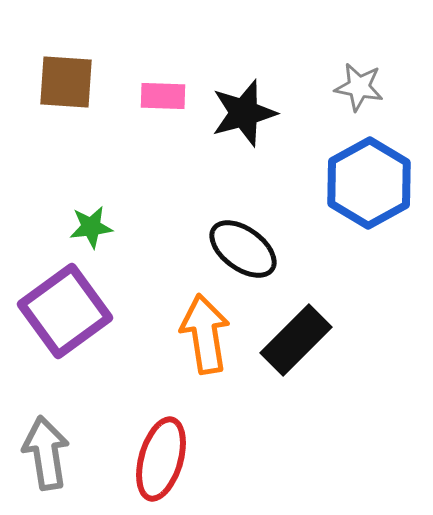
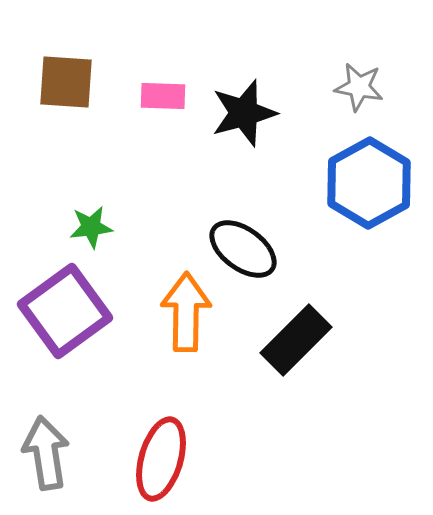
orange arrow: moved 19 px left, 22 px up; rotated 10 degrees clockwise
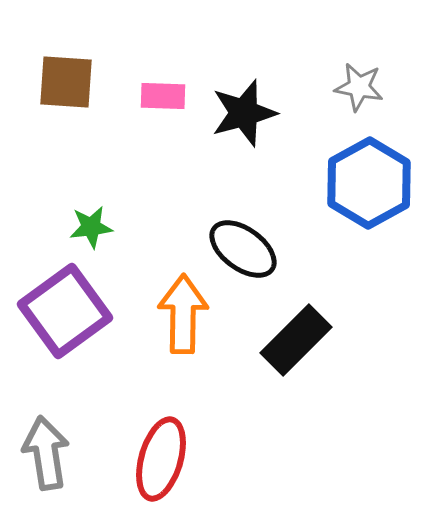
orange arrow: moved 3 px left, 2 px down
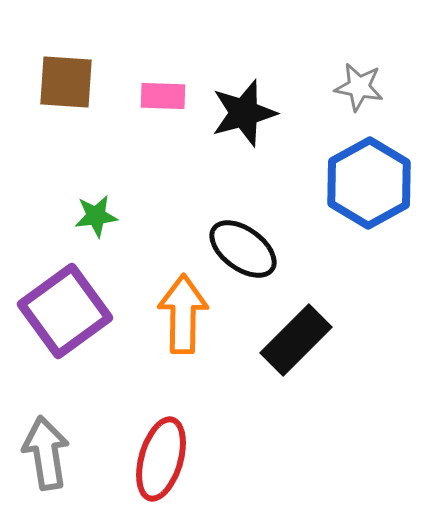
green star: moved 5 px right, 11 px up
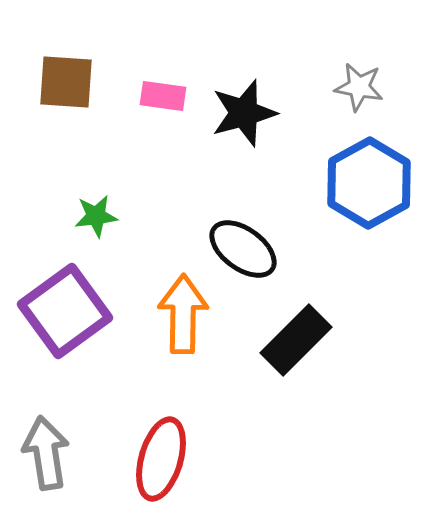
pink rectangle: rotated 6 degrees clockwise
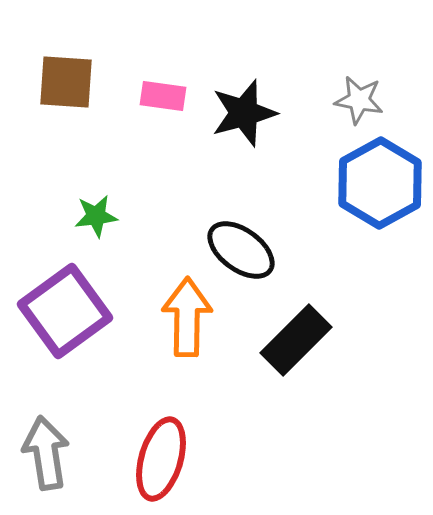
gray star: moved 13 px down
blue hexagon: moved 11 px right
black ellipse: moved 2 px left, 1 px down
orange arrow: moved 4 px right, 3 px down
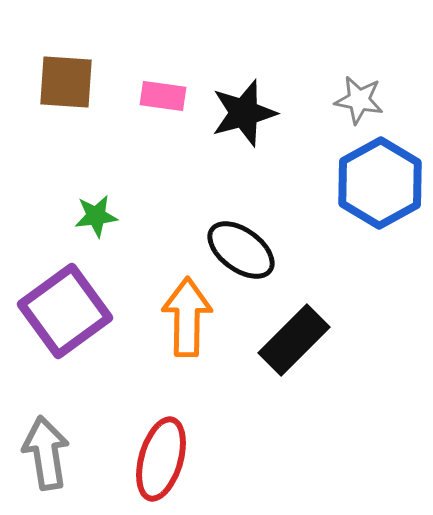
black rectangle: moved 2 px left
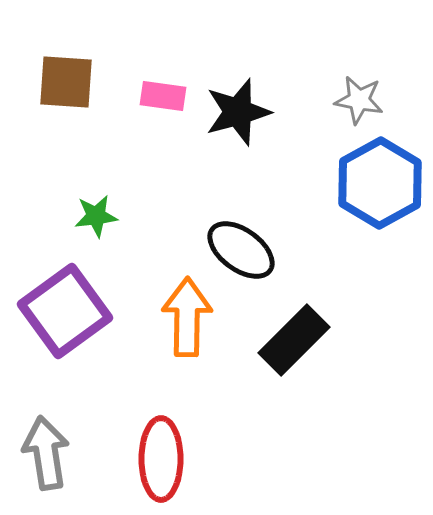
black star: moved 6 px left, 1 px up
red ellipse: rotated 16 degrees counterclockwise
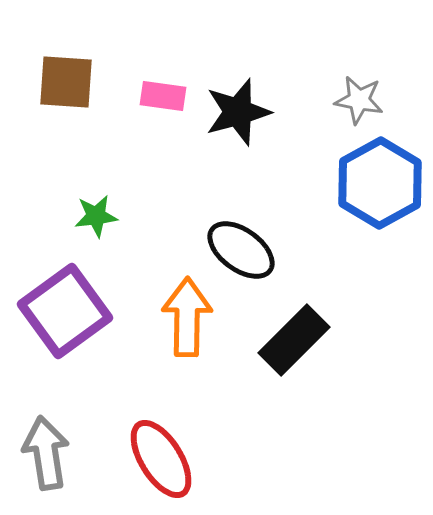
red ellipse: rotated 32 degrees counterclockwise
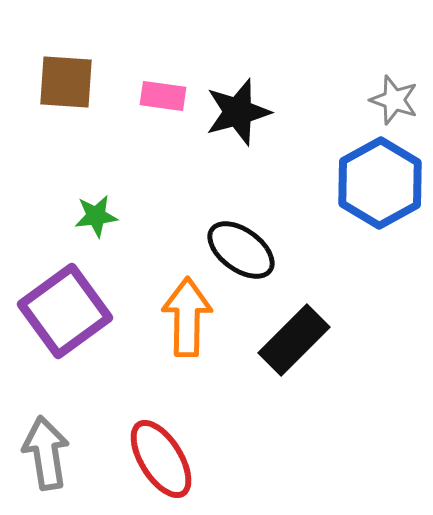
gray star: moved 35 px right; rotated 9 degrees clockwise
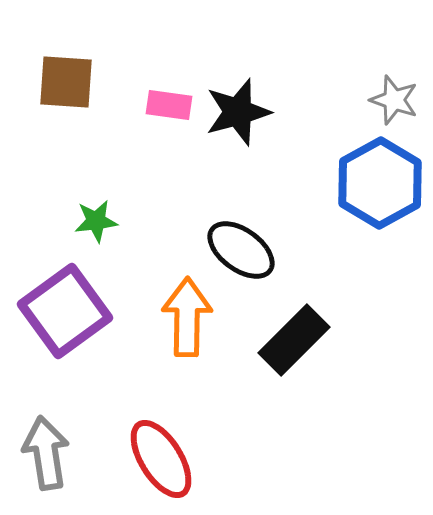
pink rectangle: moved 6 px right, 9 px down
green star: moved 5 px down
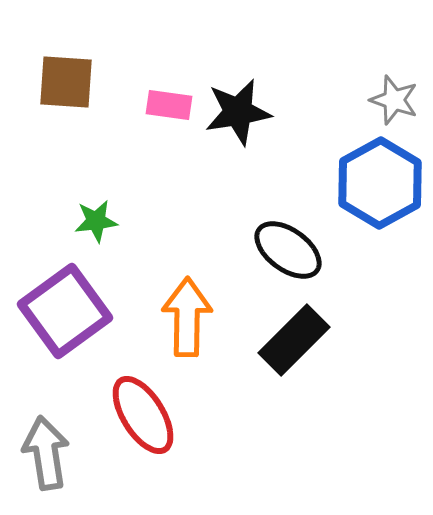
black star: rotated 6 degrees clockwise
black ellipse: moved 47 px right
red ellipse: moved 18 px left, 44 px up
